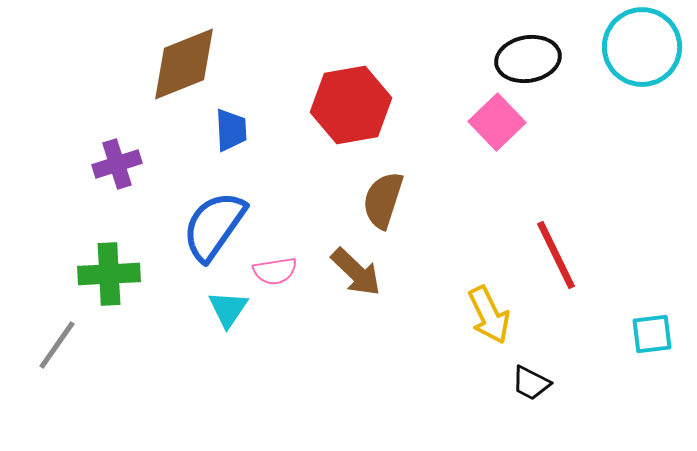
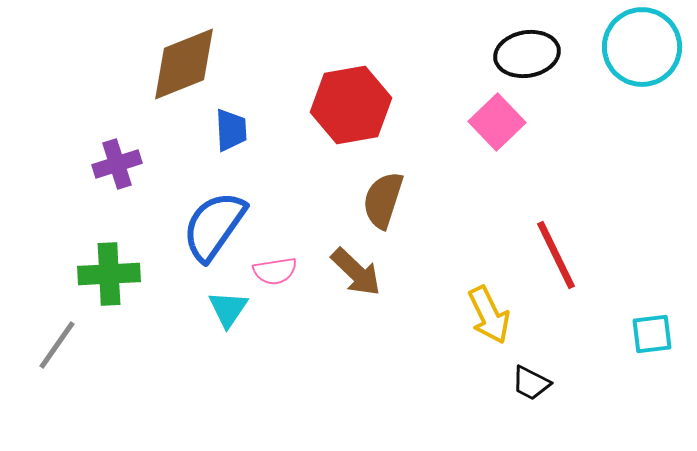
black ellipse: moved 1 px left, 5 px up
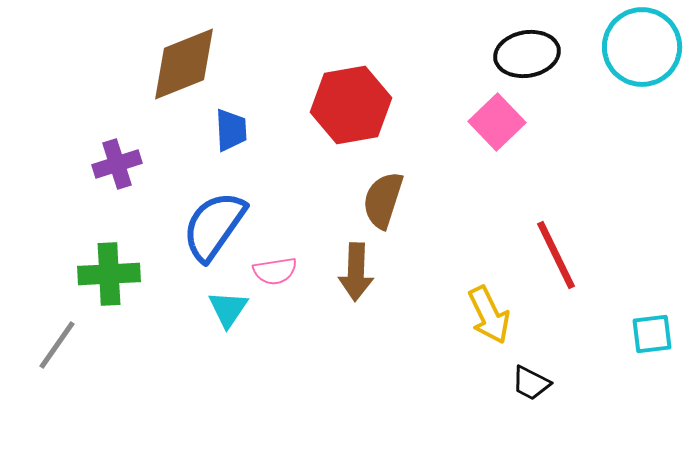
brown arrow: rotated 48 degrees clockwise
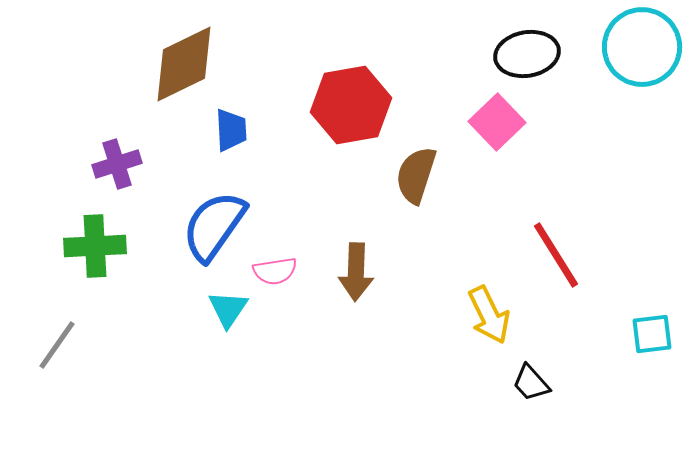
brown diamond: rotated 4 degrees counterclockwise
brown semicircle: moved 33 px right, 25 px up
red line: rotated 6 degrees counterclockwise
green cross: moved 14 px left, 28 px up
black trapezoid: rotated 21 degrees clockwise
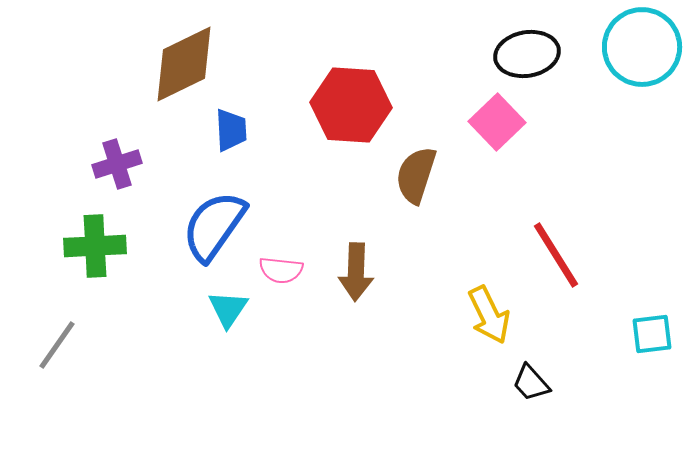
red hexagon: rotated 14 degrees clockwise
pink semicircle: moved 6 px right, 1 px up; rotated 15 degrees clockwise
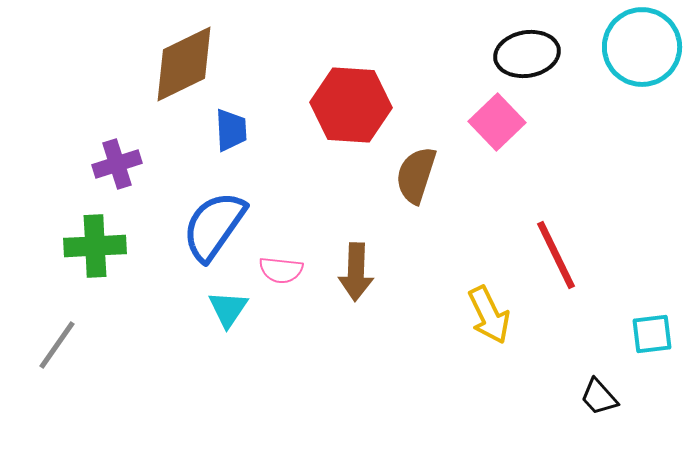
red line: rotated 6 degrees clockwise
black trapezoid: moved 68 px right, 14 px down
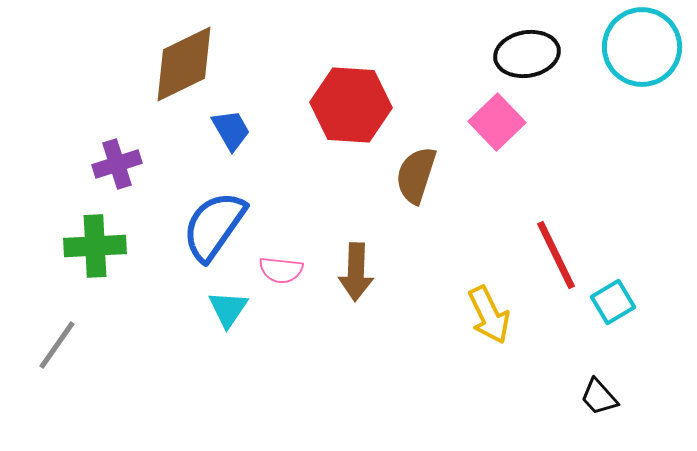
blue trapezoid: rotated 27 degrees counterclockwise
cyan square: moved 39 px left, 32 px up; rotated 24 degrees counterclockwise
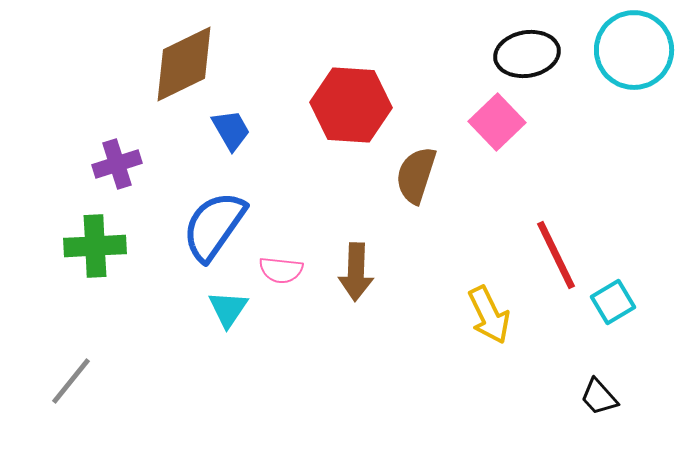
cyan circle: moved 8 px left, 3 px down
gray line: moved 14 px right, 36 px down; rotated 4 degrees clockwise
